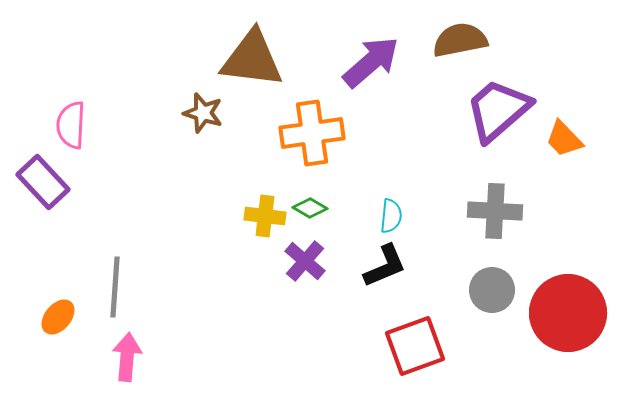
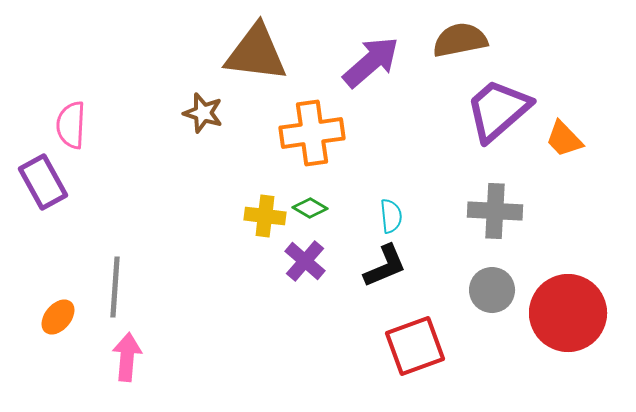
brown triangle: moved 4 px right, 6 px up
purple rectangle: rotated 14 degrees clockwise
cyan semicircle: rotated 12 degrees counterclockwise
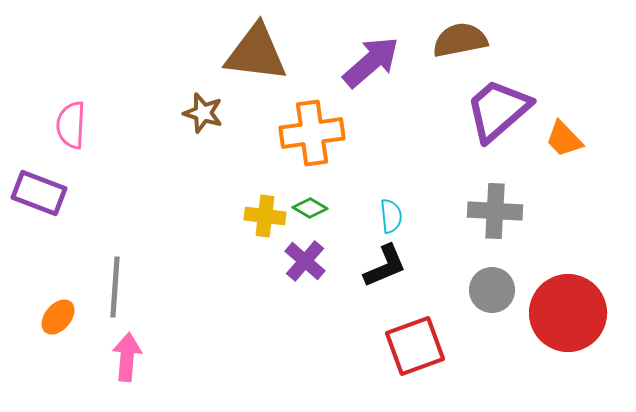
purple rectangle: moved 4 px left, 11 px down; rotated 40 degrees counterclockwise
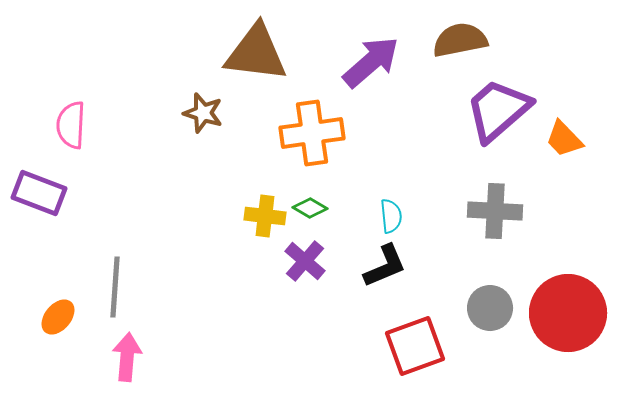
gray circle: moved 2 px left, 18 px down
